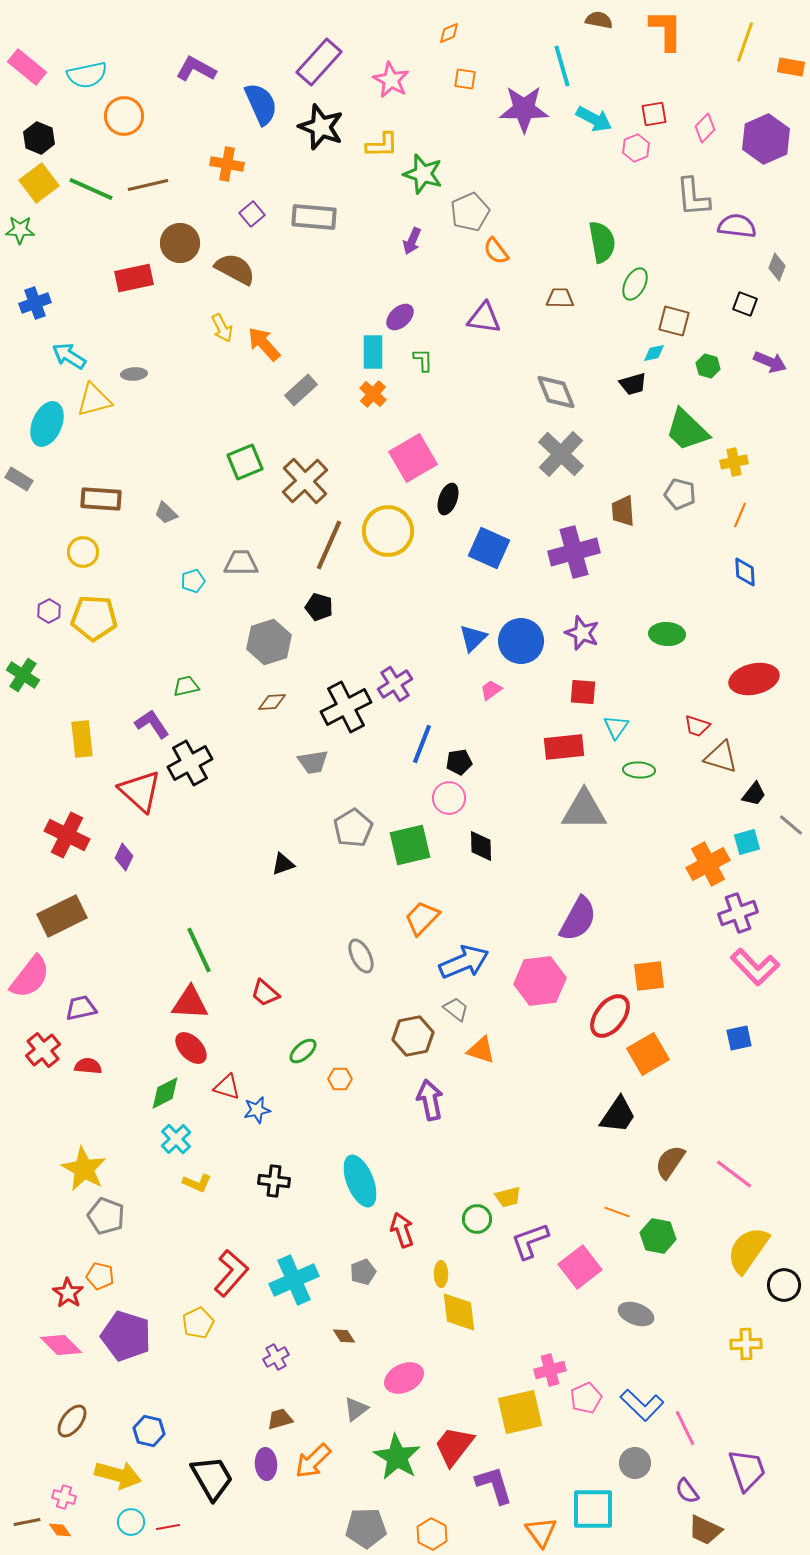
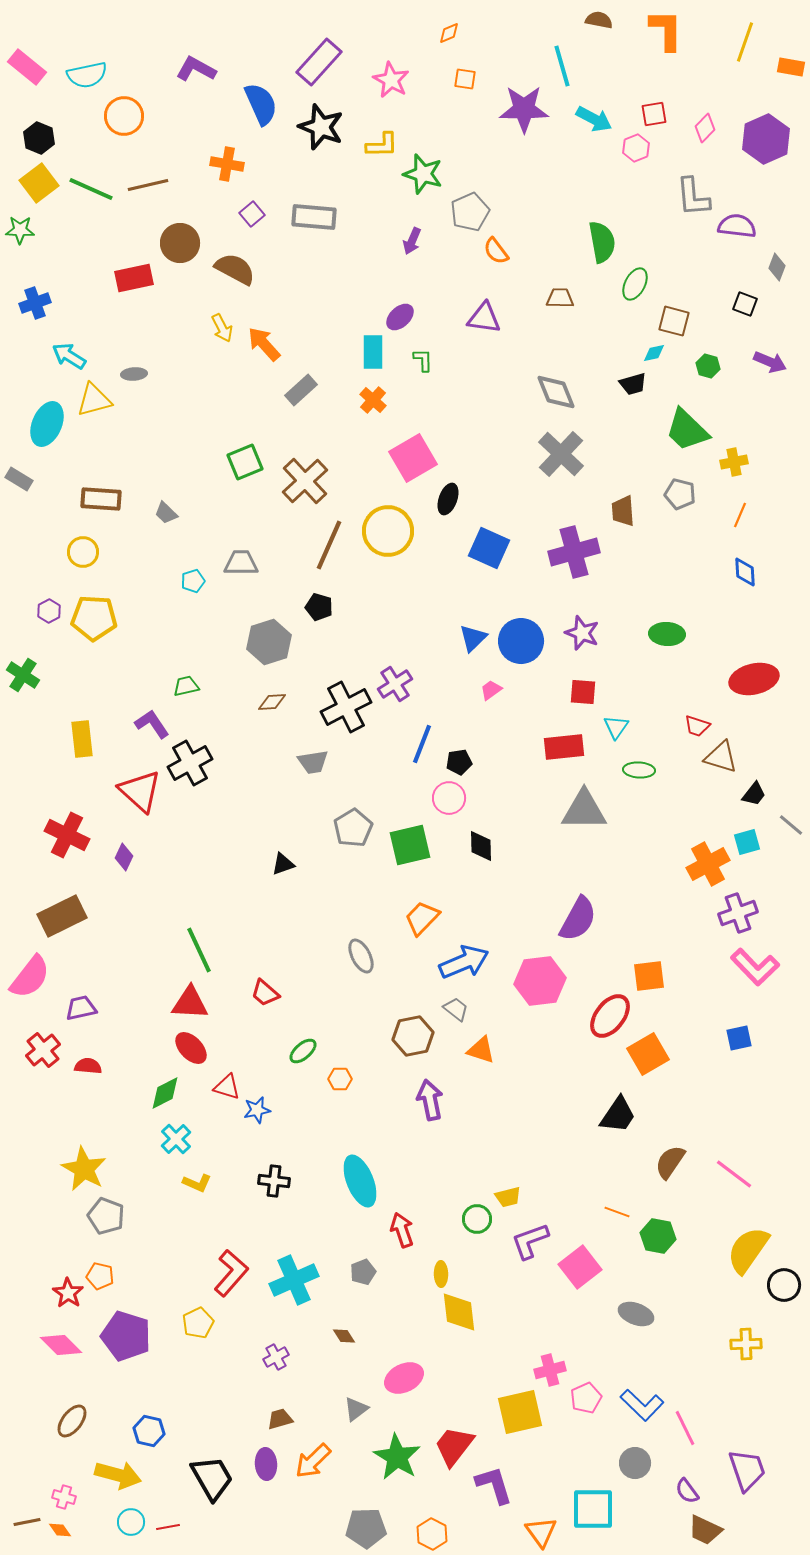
orange cross at (373, 394): moved 6 px down
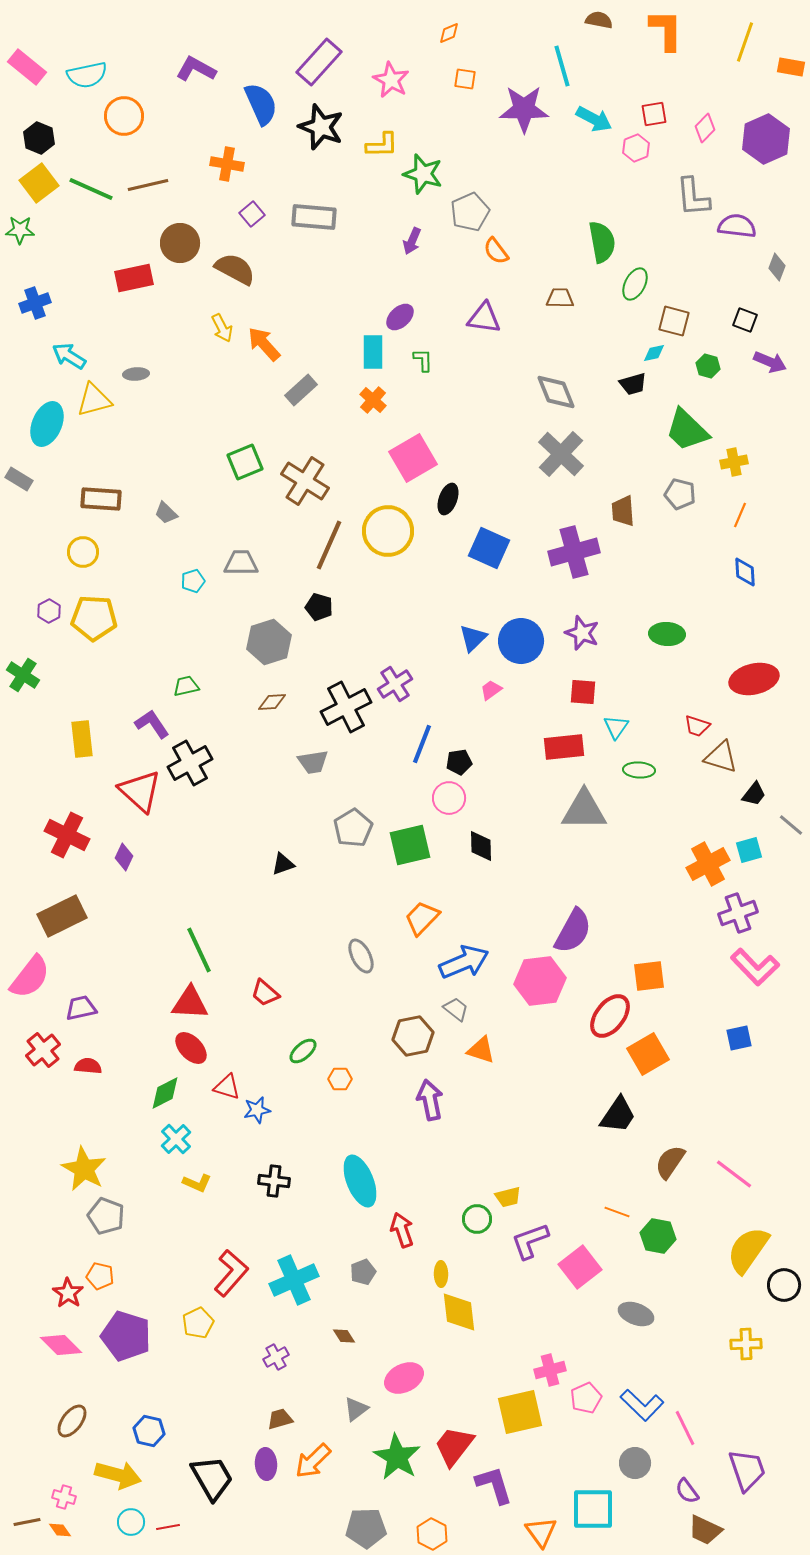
black square at (745, 304): moved 16 px down
gray ellipse at (134, 374): moved 2 px right
brown cross at (305, 481): rotated 15 degrees counterclockwise
cyan square at (747, 842): moved 2 px right, 8 px down
purple semicircle at (578, 919): moved 5 px left, 12 px down
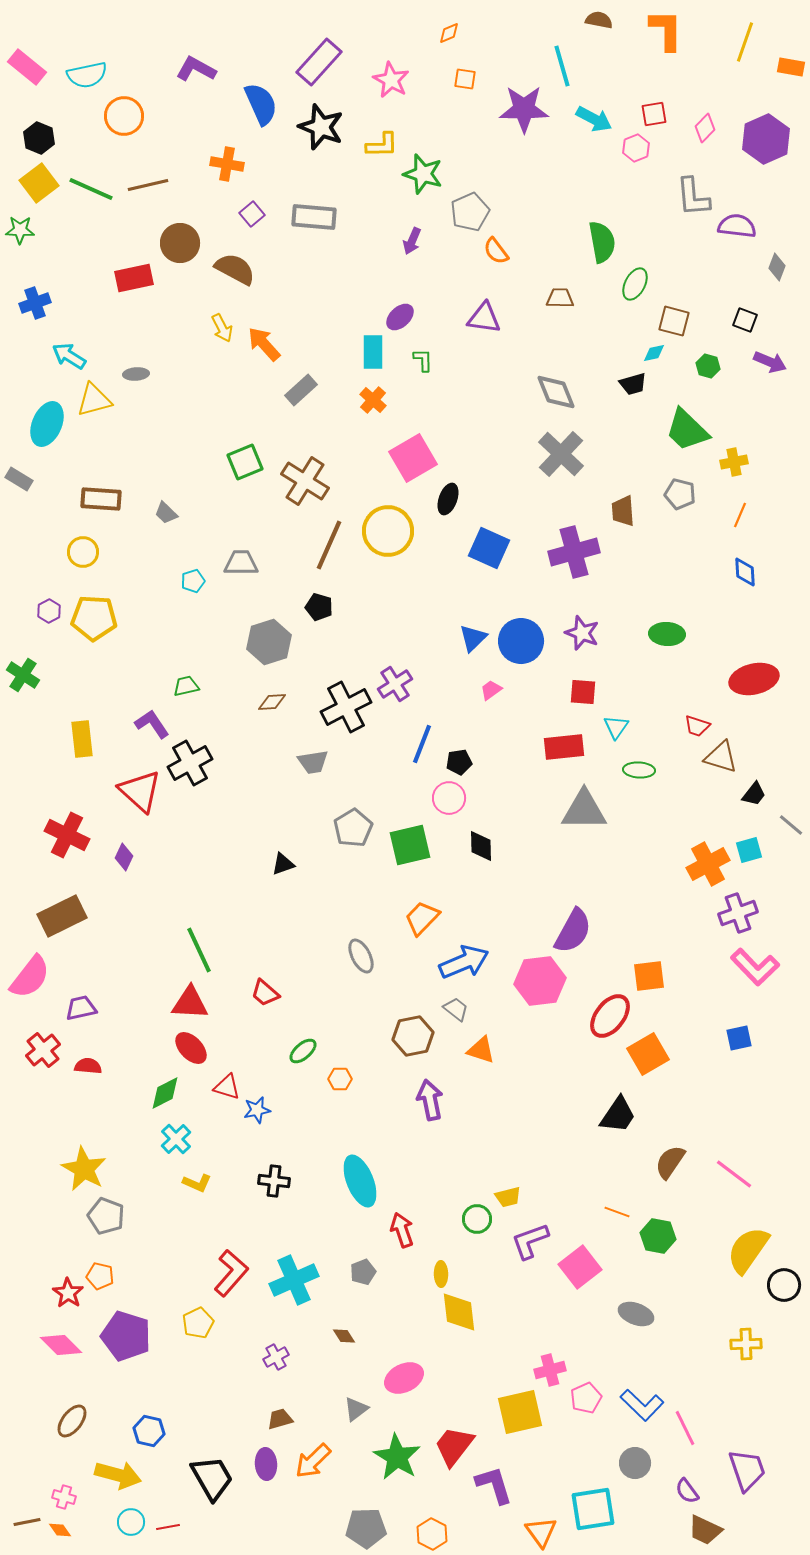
cyan square at (593, 1509): rotated 9 degrees counterclockwise
